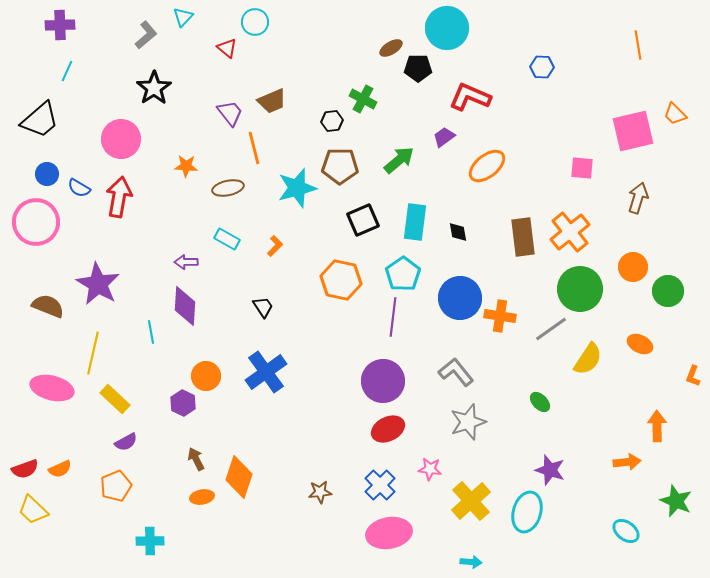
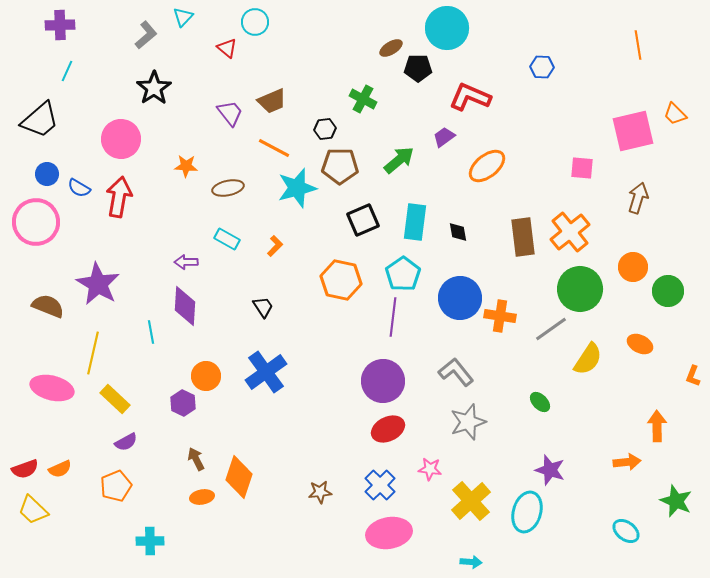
black hexagon at (332, 121): moved 7 px left, 8 px down
orange line at (254, 148): moved 20 px right; rotated 48 degrees counterclockwise
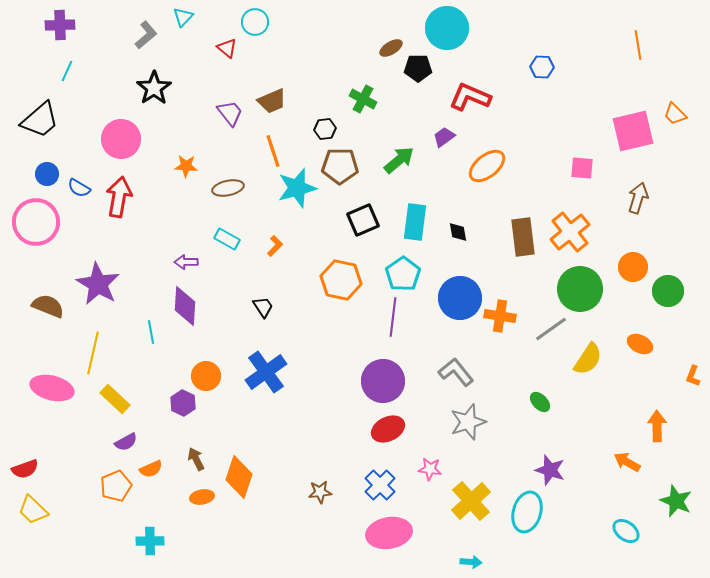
orange line at (274, 148): moved 1 px left, 3 px down; rotated 44 degrees clockwise
orange arrow at (627, 462): rotated 144 degrees counterclockwise
orange semicircle at (60, 469): moved 91 px right
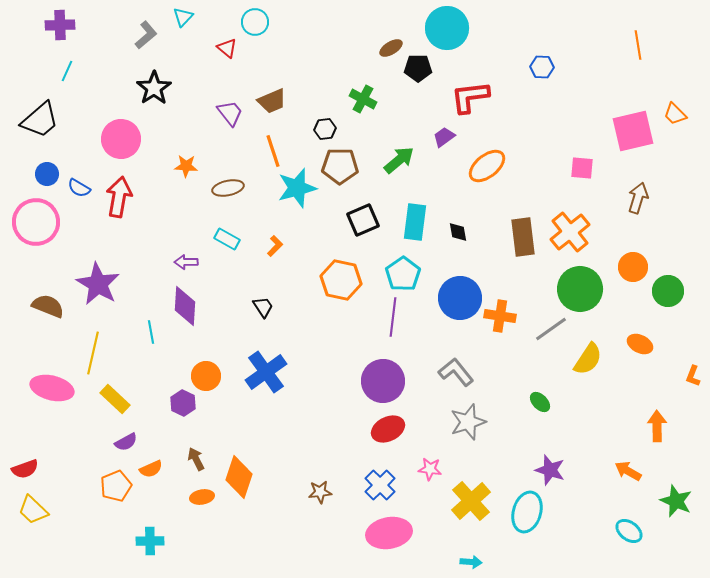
red L-shape at (470, 97): rotated 30 degrees counterclockwise
orange arrow at (627, 462): moved 1 px right, 9 px down
cyan ellipse at (626, 531): moved 3 px right
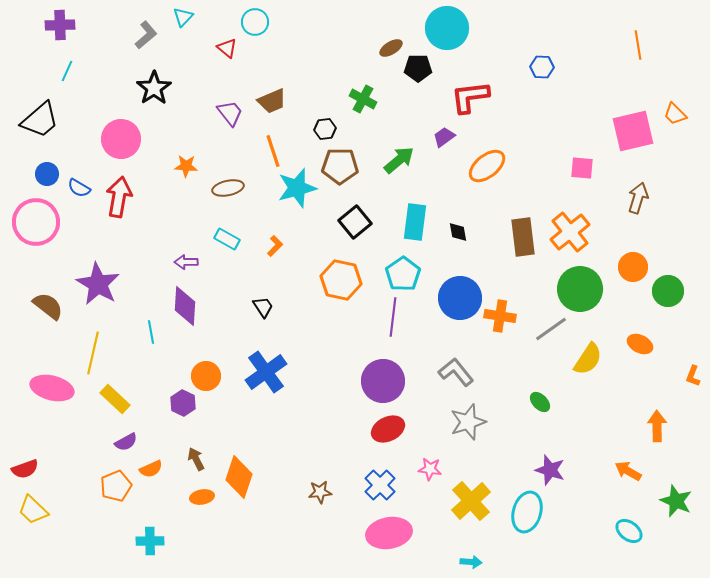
black square at (363, 220): moved 8 px left, 2 px down; rotated 16 degrees counterclockwise
brown semicircle at (48, 306): rotated 16 degrees clockwise
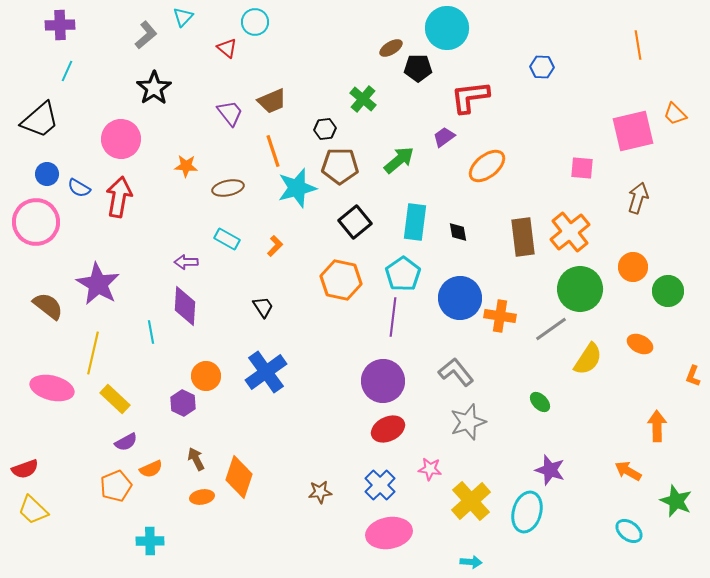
green cross at (363, 99): rotated 12 degrees clockwise
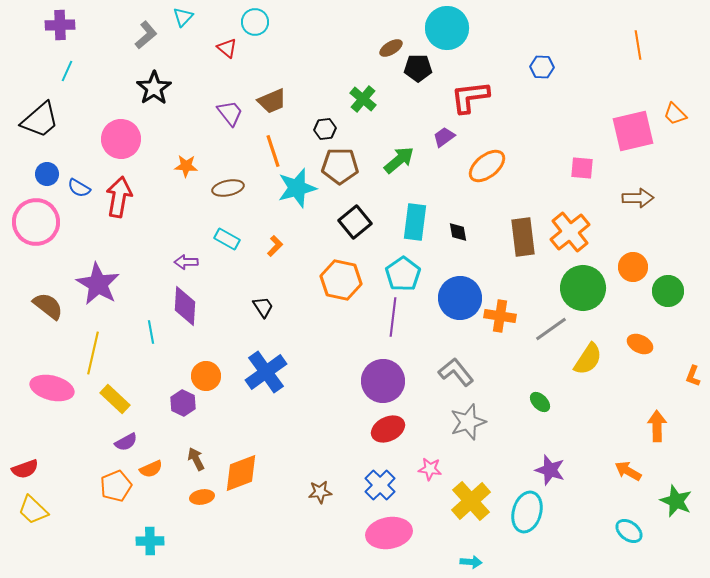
brown arrow at (638, 198): rotated 72 degrees clockwise
green circle at (580, 289): moved 3 px right, 1 px up
orange diamond at (239, 477): moved 2 px right, 4 px up; rotated 51 degrees clockwise
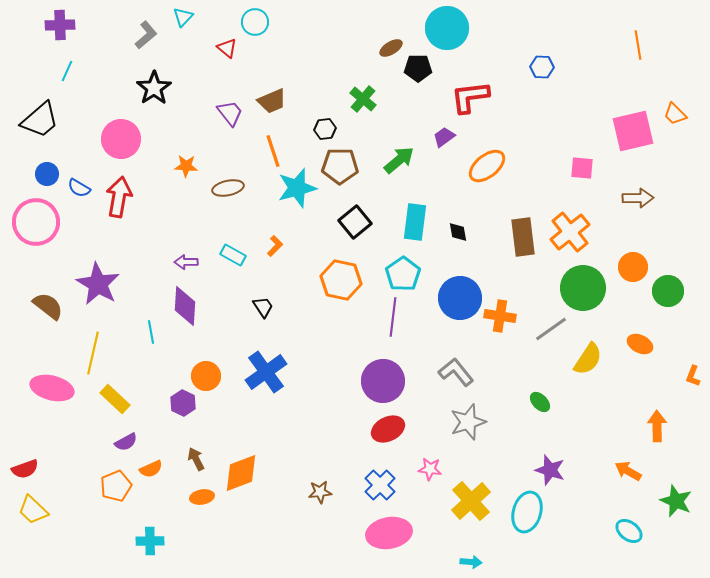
cyan rectangle at (227, 239): moved 6 px right, 16 px down
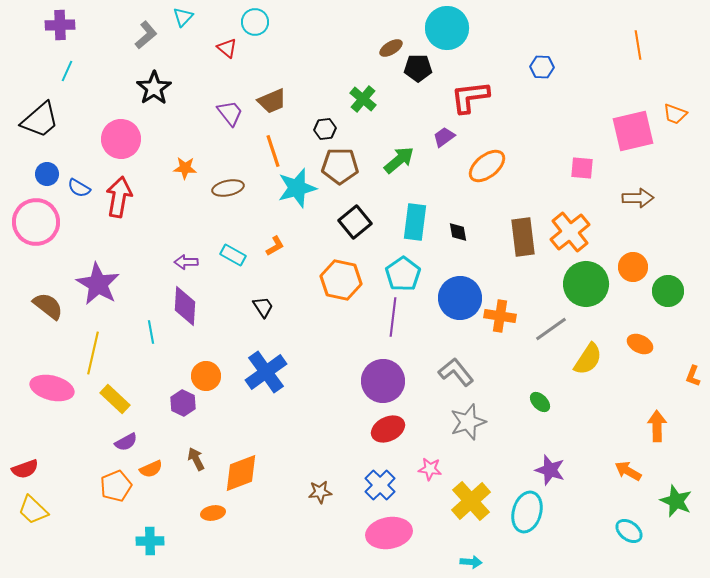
orange trapezoid at (675, 114): rotated 25 degrees counterclockwise
orange star at (186, 166): moved 1 px left, 2 px down
orange L-shape at (275, 246): rotated 15 degrees clockwise
green circle at (583, 288): moved 3 px right, 4 px up
orange ellipse at (202, 497): moved 11 px right, 16 px down
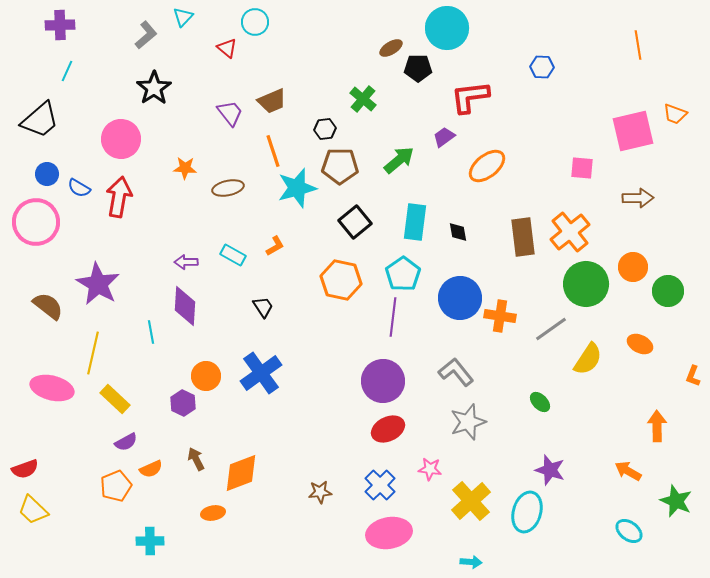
blue cross at (266, 372): moved 5 px left, 1 px down
